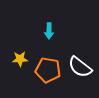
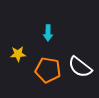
cyan arrow: moved 1 px left, 2 px down
yellow star: moved 2 px left, 5 px up
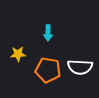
white semicircle: rotated 35 degrees counterclockwise
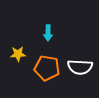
orange pentagon: moved 1 px left, 2 px up
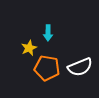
yellow star: moved 11 px right, 6 px up; rotated 21 degrees counterclockwise
white semicircle: rotated 25 degrees counterclockwise
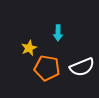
cyan arrow: moved 10 px right
white semicircle: moved 2 px right
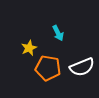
cyan arrow: rotated 28 degrees counterclockwise
orange pentagon: moved 1 px right
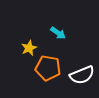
cyan arrow: rotated 28 degrees counterclockwise
white semicircle: moved 8 px down
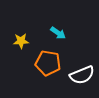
yellow star: moved 8 px left, 7 px up; rotated 21 degrees clockwise
orange pentagon: moved 5 px up
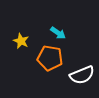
yellow star: rotated 28 degrees clockwise
orange pentagon: moved 2 px right, 5 px up
